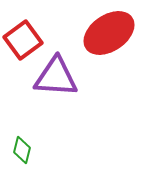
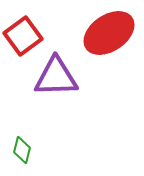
red square: moved 4 px up
purple triangle: rotated 6 degrees counterclockwise
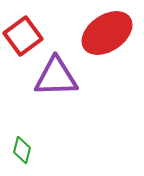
red ellipse: moved 2 px left
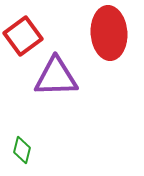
red ellipse: moved 2 px right; rotated 60 degrees counterclockwise
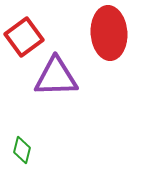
red square: moved 1 px right, 1 px down
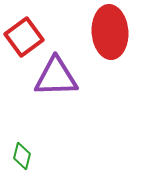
red ellipse: moved 1 px right, 1 px up
green diamond: moved 6 px down
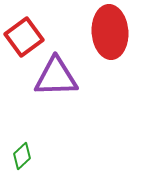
green diamond: rotated 32 degrees clockwise
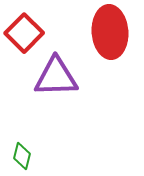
red square: moved 4 px up; rotated 9 degrees counterclockwise
green diamond: rotated 32 degrees counterclockwise
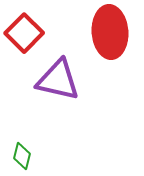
purple triangle: moved 2 px right, 3 px down; rotated 15 degrees clockwise
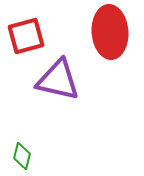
red square: moved 2 px right, 3 px down; rotated 30 degrees clockwise
